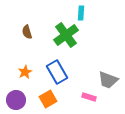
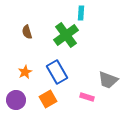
pink rectangle: moved 2 px left
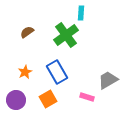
brown semicircle: rotated 72 degrees clockwise
gray trapezoid: rotated 130 degrees clockwise
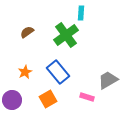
blue rectangle: moved 1 px right; rotated 10 degrees counterclockwise
purple circle: moved 4 px left
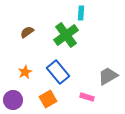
gray trapezoid: moved 4 px up
purple circle: moved 1 px right
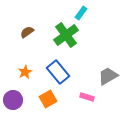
cyan rectangle: rotated 32 degrees clockwise
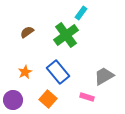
gray trapezoid: moved 4 px left
orange square: rotated 18 degrees counterclockwise
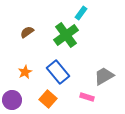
purple circle: moved 1 px left
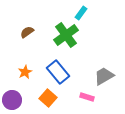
orange square: moved 1 px up
